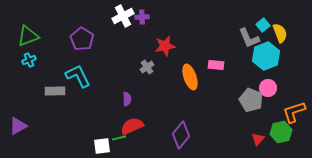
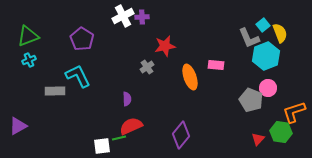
red semicircle: moved 1 px left
green hexagon: rotated 20 degrees clockwise
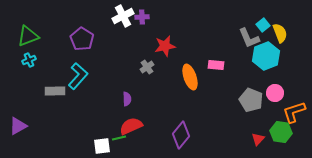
cyan L-shape: rotated 68 degrees clockwise
pink circle: moved 7 px right, 5 px down
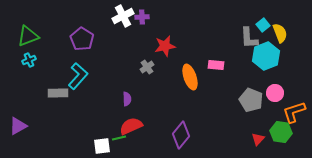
gray L-shape: rotated 20 degrees clockwise
gray rectangle: moved 3 px right, 2 px down
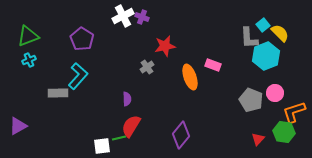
purple cross: rotated 24 degrees clockwise
yellow semicircle: rotated 24 degrees counterclockwise
pink rectangle: moved 3 px left; rotated 14 degrees clockwise
red semicircle: rotated 35 degrees counterclockwise
green hexagon: moved 3 px right
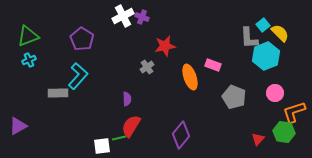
gray pentagon: moved 17 px left, 3 px up
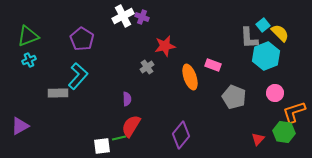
purple triangle: moved 2 px right
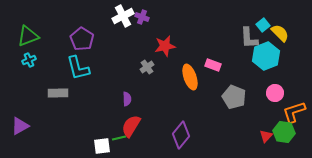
cyan L-shape: moved 8 px up; rotated 124 degrees clockwise
red triangle: moved 8 px right, 3 px up
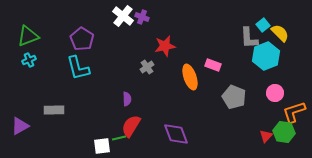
white cross: rotated 25 degrees counterclockwise
gray rectangle: moved 4 px left, 17 px down
purple diamond: moved 5 px left, 1 px up; rotated 60 degrees counterclockwise
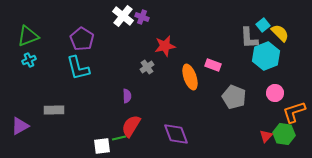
purple semicircle: moved 3 px up
green hexagon: moved 2 px down
